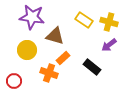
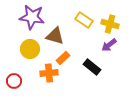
yellow cross: moved 1 px right, 2 px down
yellow circle: moved 3 px right, 1 px up
orange cross: rotated 24 degrees counterclockwise
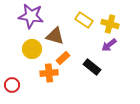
purple star: moved 1 px left, 1 px up
yellow circle: moved 2 px right
red circle: moved 2 px left, 4 px down
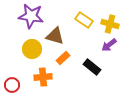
orange cross: moved 6 px left, 4 px down
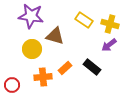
orange rectangle: moved 2 px right, 10 px down
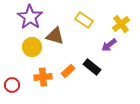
purple star: moved 1 px left, 1 px down; rotated 25 degrees clockwise
yellow cross: moved 11 px right; rotated 36 degrees clockwise
yellow circle: moved 2 px up
orange rectangle: moved 3 px right, 3 px down
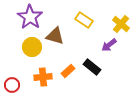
yellow cross: rotated 12 degrees counterclockwise
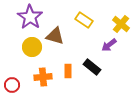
orange rectangle: rotated 48 degrees counterclockwise
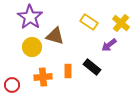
yellow rectangle: moved 5 px right, 2 px down
yellow cross: moved 1 px up
